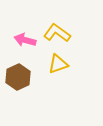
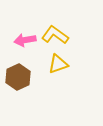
yellow L-shape: moved 2 px left, 2 px down
pink arrow: rotated 25 degrees counterclockwise
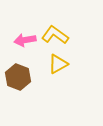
yellow triangle: rotated 10 degrees counterclockwise
brown hexagon: rotated 15 degrees counterclockwise
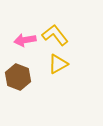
yellow L-shape: rotated 16 degrees clockwise
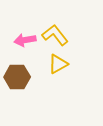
brown hexagon: moved 1 px left; rotated 20 degrees counterclockwise
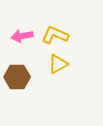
yellow L-shape: rotated 28 degrees counterclockwise
pink arrow: moved 3 px left, 4 px up
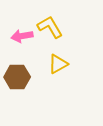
yellow L-shape: moved 5 px left, 8 px up; rotated 36 degrees clockwise
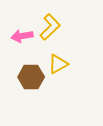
yellow L-shape: rotated 76 degrees clockwise
brown hexagon: moved 14 px right
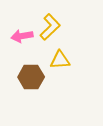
yellow triangle: moved 2 px right, 4 px up; rotated 25 degrees clockwise
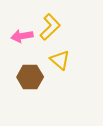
yellow triangle: rotated 45 degrees clockwise
brown hexagon: moved 1 px left
